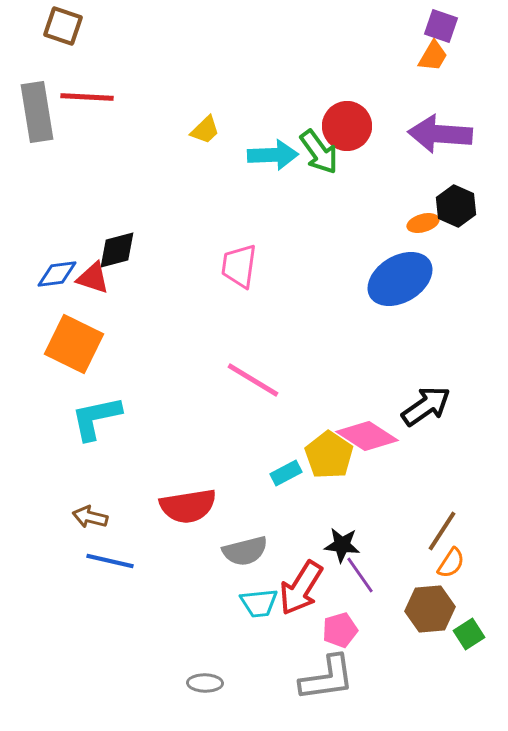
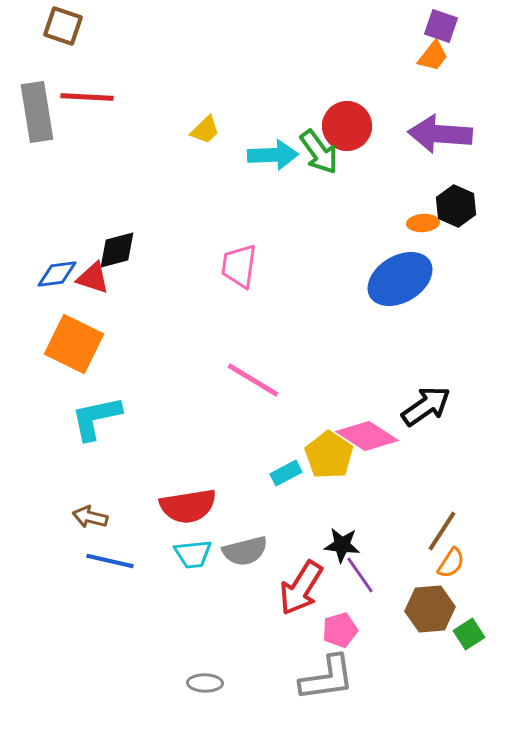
orange trapezoid: rotated 8 degrees clockwise
orange ellipse: rotated 12 degrees clockwise
cyan trapezoid: moved 66 px left, 49 px up
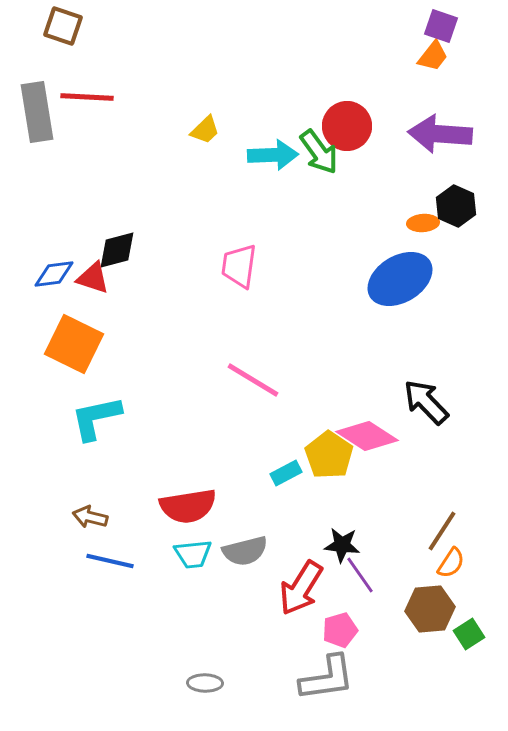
blue diamond: moved 3 px left
black arrow: moved 4 px up; rotated 99 degrees counterclockwise
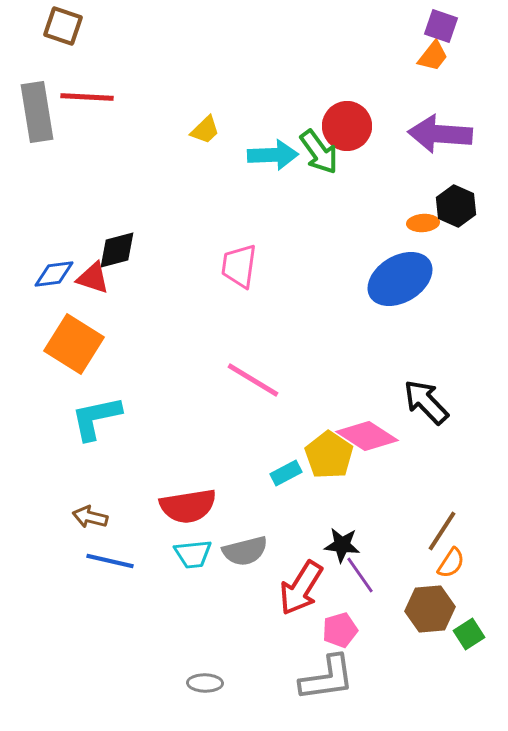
orange square: rotated 6 degrees clockwise
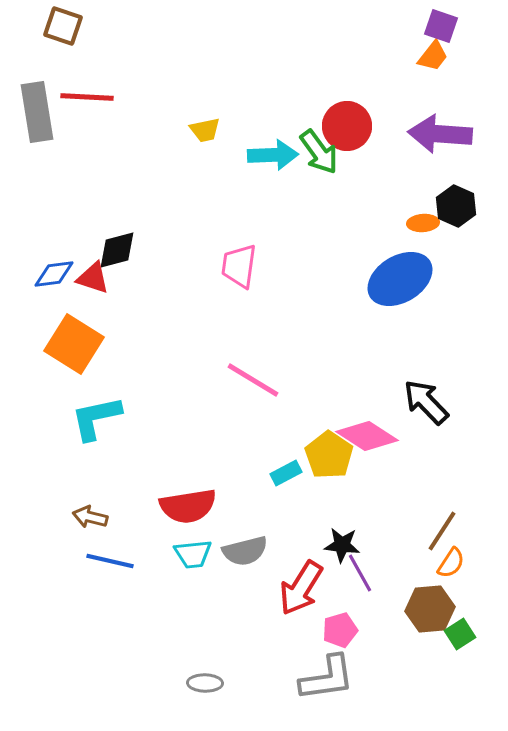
yellow trapezoid: rotated 32 degrees clockwise
purple line: moved 2 px up; rotated 6 degrees clockwise
green square: moved 9 px left
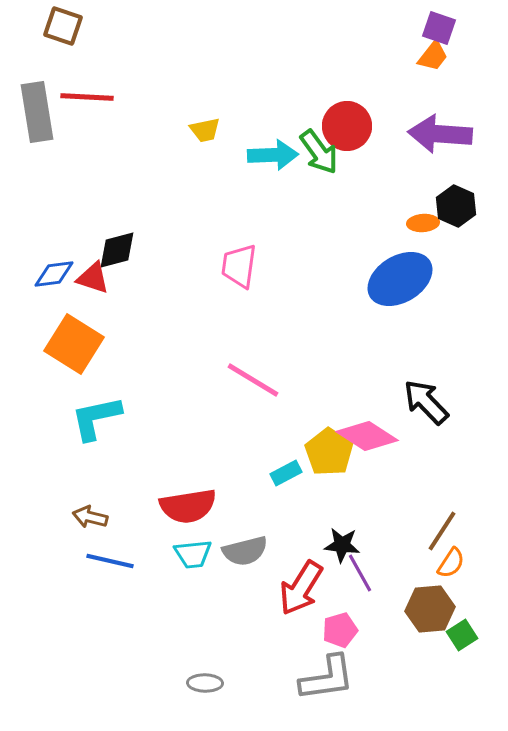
purple square: moved 2 px left, 2 px down
yellow pentagon: moved 3 px up
green square: moved 2 px right, 1 px down
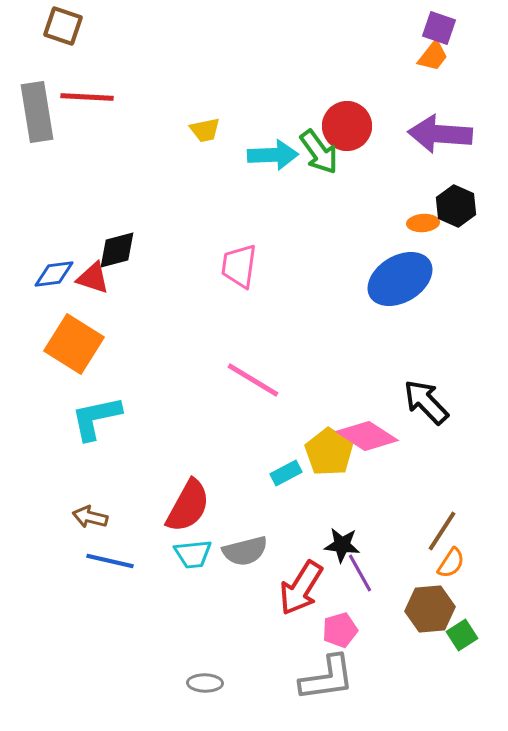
red semicircle: rotated 52 degrees counterclockwise
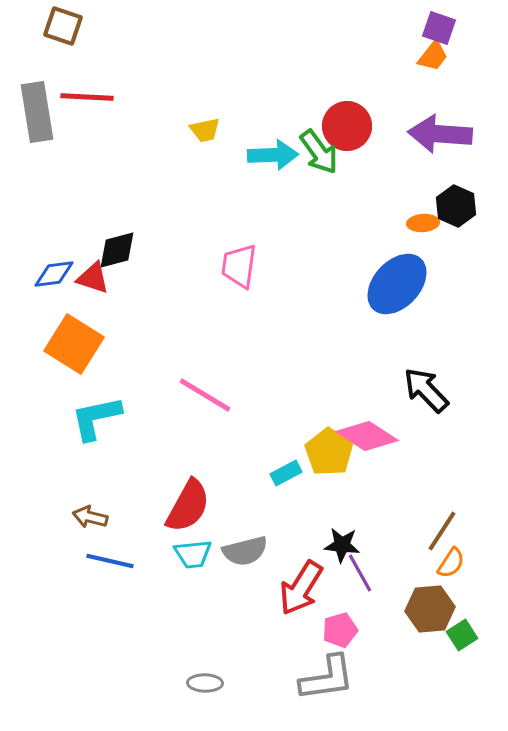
blue ellipse: moved 3 px left, 5 px down; rotated 16 degrees counterclockwise
pink line: moved 48 px left, 15 px down
black arrow: moved 12 px up
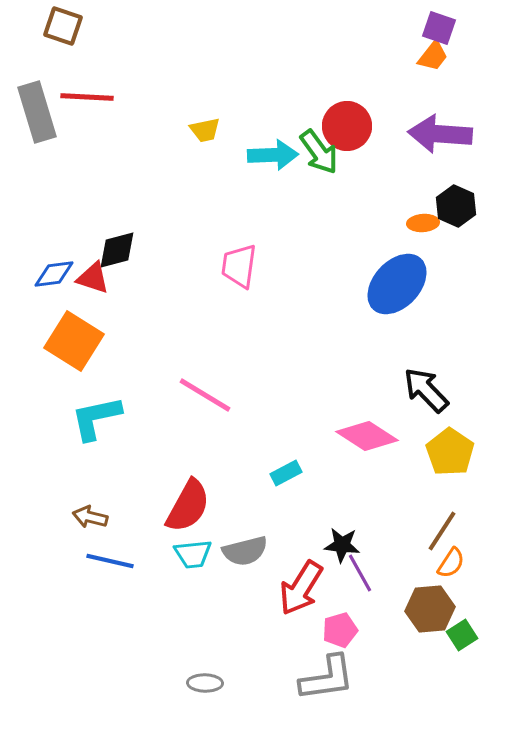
gray rectangle: rotated 8 degrees counterclockwise
orange square: moved 3 px up
yellow pentagon: moved 121 px right
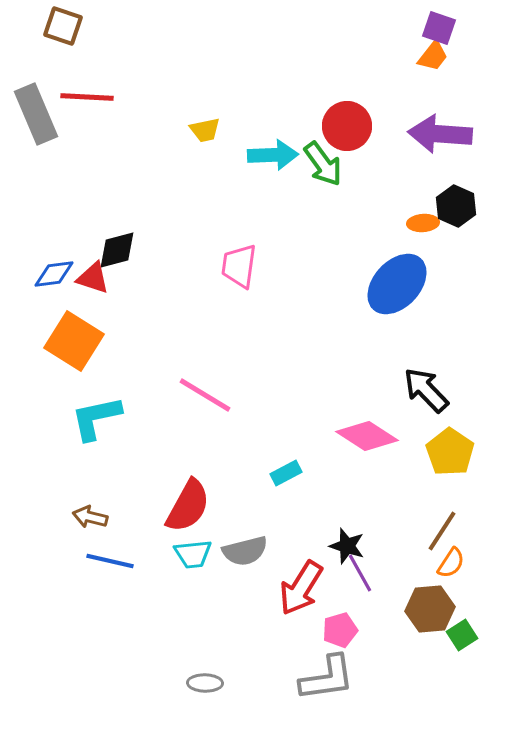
gray rectangle: moved 1 px left, 2 px down; rotated 6 degrees counterclockwise
green arrow: moved 4 px right, 12 px down
black star: moved 5 px right, 1 px down; rotated 12 degrees clockwise
